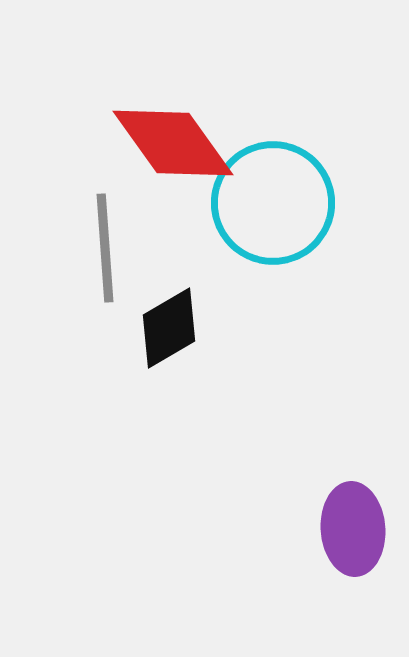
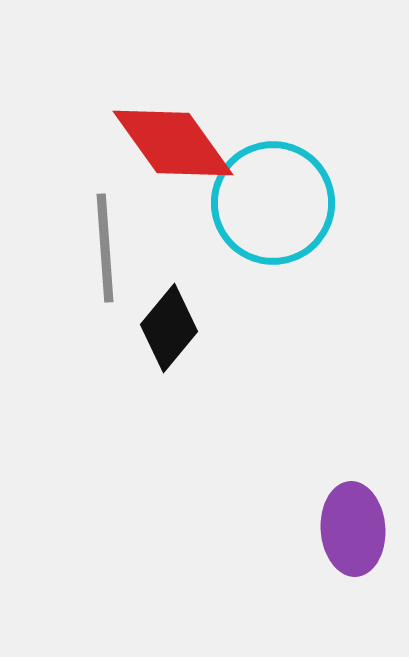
black diamond: rotated 20 degrees counterclockwise
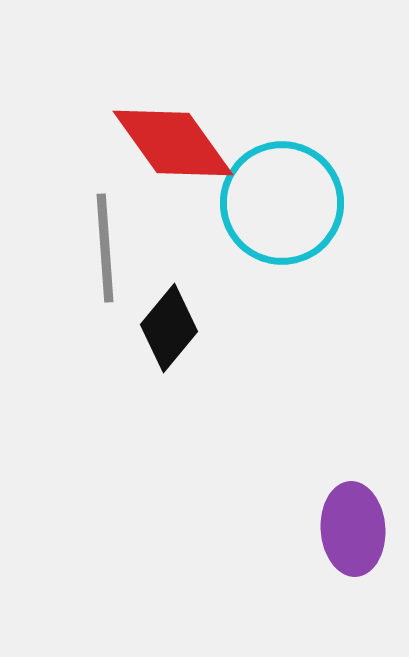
cyan circle: moved 9 px right
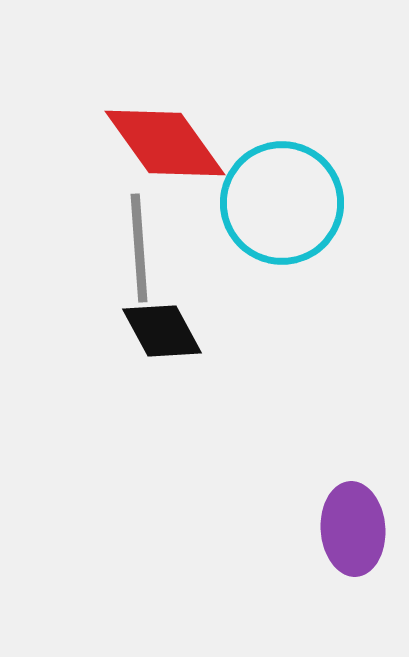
red diamond: moved 8 px left
gray line: moved 34 px right
black diamond: moved 7 px left, 3 px down; rotated 68 degrees counterclockwise
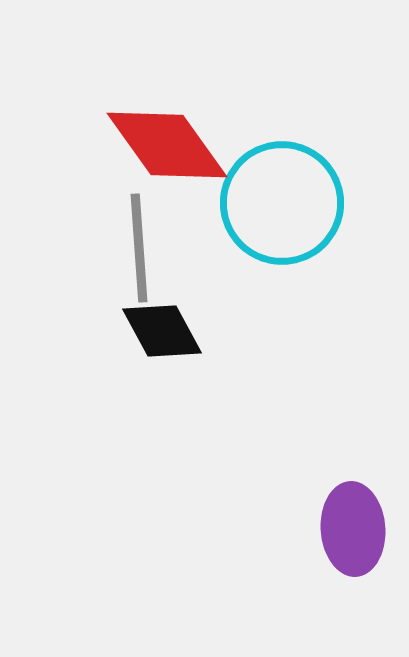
red diamond: moved 2 px right, 2 px down
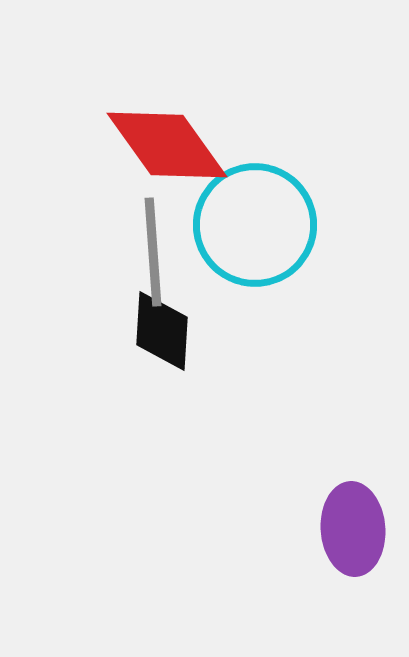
cyan circle: moved 27 px left, 22 px down
gray line: moved 14 px right, 4 px down
black diamond: rotated 32 degrees clockwise
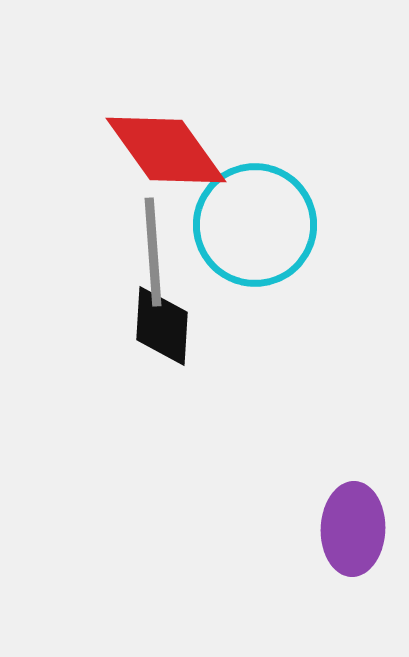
red diamond: moved 1 px left, 5 px down
black diamond: moved 5 px up
purple ellipse: rotated 6 degrees clockwise
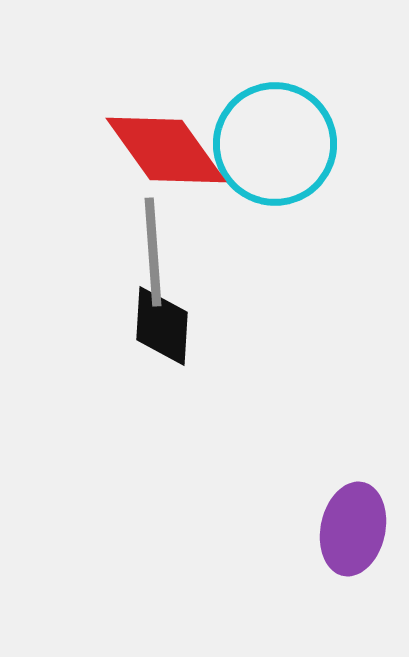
cyan circle: moved 20 px right, 81 px up
purple ellipse: rotated 10 degrees clockwise
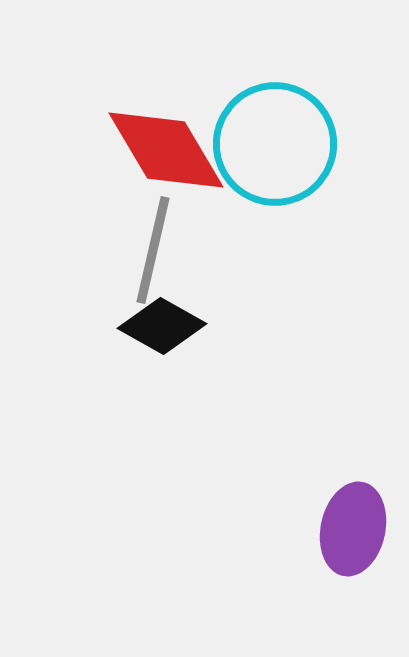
red diamond: rotated 5 degrees clockwise
gray line: moved 2 px up; rotated 17 degrees clockwise
black diamond: rotated 64 degrees counterclockwise
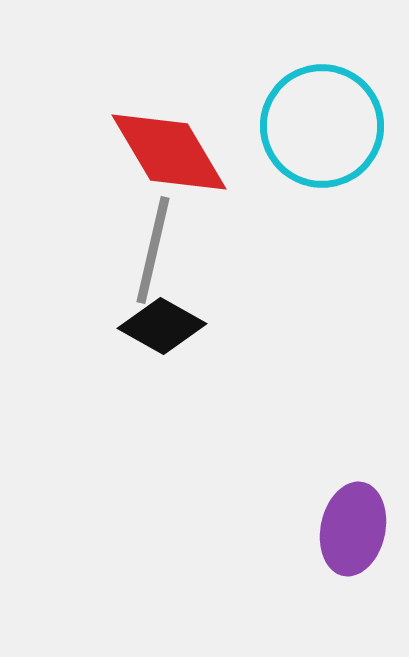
cyan circle: moved 47 px right, 18 px up
red diamond: moved 3 px right, 2 px down
